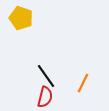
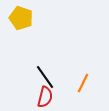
black line: moved 1 px left, 1 px down
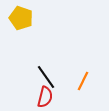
black line: moved 1 px right
orange line: moved 2 px up
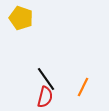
black line: moved 2 px down
orange line: moved 6 px down
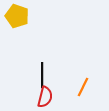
yellow pentagon: moved 4 px left, 2 px up
black line: moved 4 px left, 4 px up; rotated 35 degrees clockwise
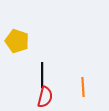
yellow pentagon: moved 25 px down
orange line: rotated 30 degrees counterclockwise
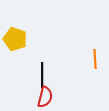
yellow pentagon: moved 2 px left, 2 px up
orange line: moved 12 px right, 28 px up
